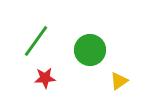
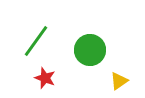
red star: rotated 25 degrees clockwise
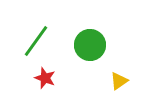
green circle: moved 5 px up
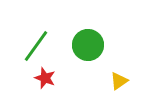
green line: moved 5 px down
green circle: moved 2 px left
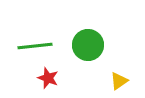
green line: moved 1 px left; rotated 48 degrees clockwise
red star: moved 3 px right
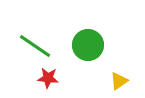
green line: rotated 40 degrees clockwise
red star: rotated 15 degrees counterclockwise
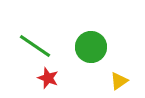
green circle: moved 3 px right, 2 px down
red star: rotated 15 degrees clockwise
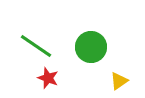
green line: moved 1 px right
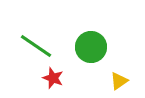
red star: moved 5 px right
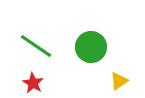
red star: moved 20 px left, 5 px down; rotated 10 degrees clockwise
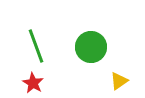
green line: rotated 36 degrees clockwise
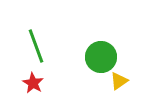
green circle: moved 10 px right, 10 px down
